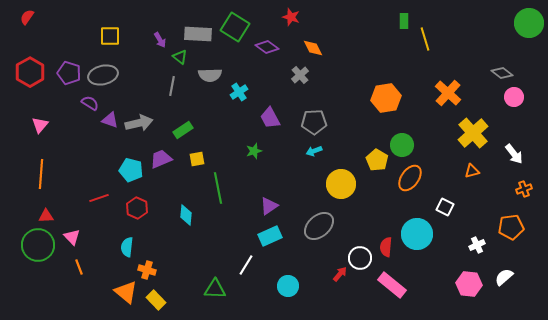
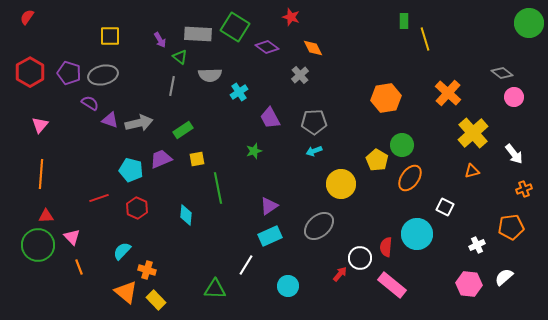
cyan semicircle at (127, 247): moved 5 px left, 4 px down; rotated 36 degrees clockwise
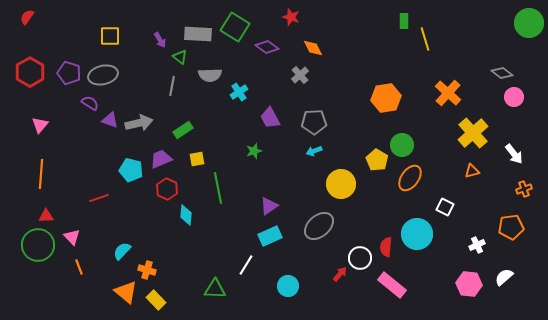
red hexagon at (137, 208): moved 30 px right, 19 px up
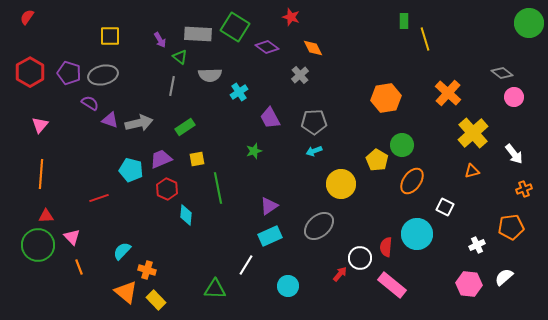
green rectangle at (183, 130): moved 2 px right, 3 px up
orange ellipse at (410, 178): moved 2 px right, 3 px down
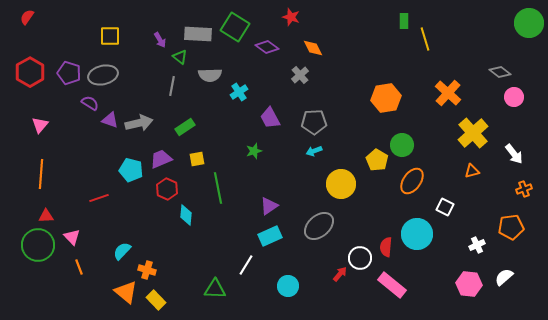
gray diamond at (502, 73): moved 2 px left, 1 px up
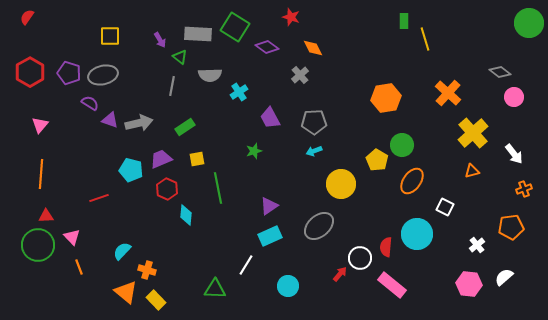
white cross at (477, 245): rotated 14 degrees counterclockwise
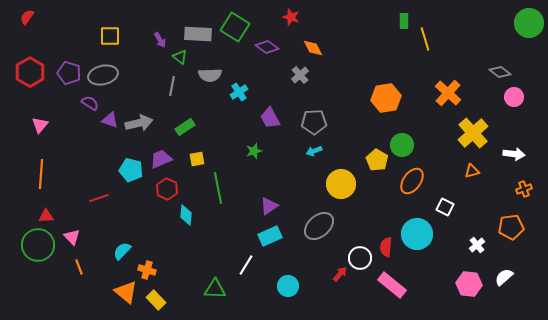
white arrow at (514, 154): rotated 45 degrees counterclockwise
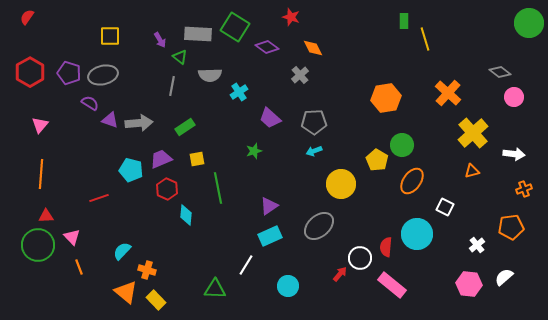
purple trapezoid at (270, 118): rotated 20 degrees counterclockwise
gray arrow at (139, 123): rotated 8 degrees clockwise
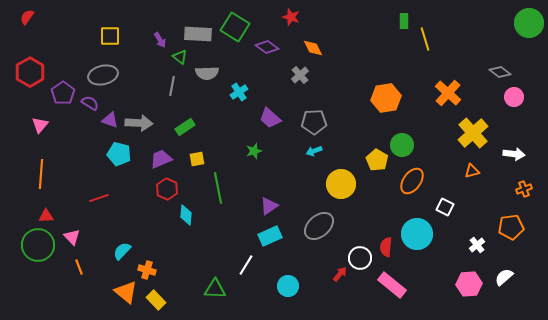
purple pentagon at (69, 73): moved 6 px left, 20 px down; rotated 20 degrees clockwise
gray semicircle at (210, 75): moved 3 px left, 2 px up
gray arrow at (139, 123): rotated 8 degrees clockwise
cyan pentagon at (131, 170): moved 12 px left, 16 px up
pink hexagon at (469, 284): rotated 10 degrees counterclockwise
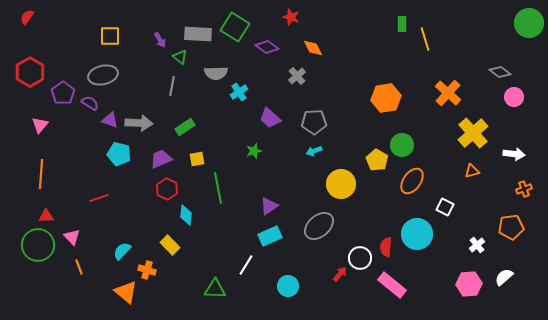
green rectangle at (404, 21): moved 2 px left, 3 px down
gray semicircle at (207, 73): moved 9 px right
gray cross at (300, 75): moved 3 px left, 1 px down
yellow rectangle at (156, 300): moved 14 px right, 55 px up
